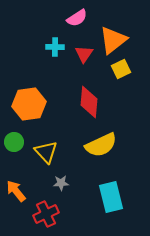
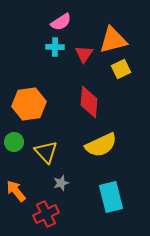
pink semicircle: moved 16 px left, 4 px down
orange triangle: rotated 24 degrees clockwise
gray star: rotated 14 degrees counterclockwise
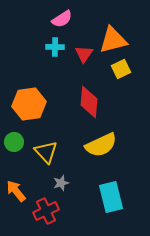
pink semicircle: moved 1 px right, 3 px up
red cross: moved 3 px up
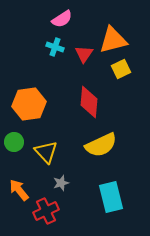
cyan cross: rotated 18 degrees clockwise
orange arrow: moved 3 px right, 1 px up
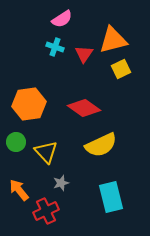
red diamond: moved 5 px left, 6 px down; rotated 60 degrees counterclockwise
green circle: moved 2 px right
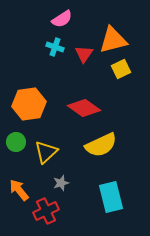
yellow triangle: rotated 30 degrees clockwise
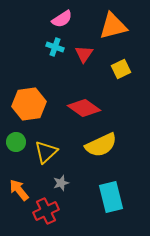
orange triangle: moved 14 px up
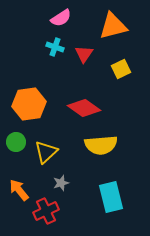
pink semicircle: moved 1 px left, 1 px up
yellow semicircle: rotated 20 degrees clockwise
